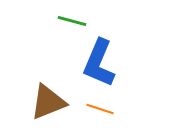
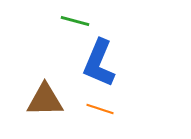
green line: moved 3 px right
brown triangle: moved 3 px left, 2 px up; rotated 21 degrees clockwise
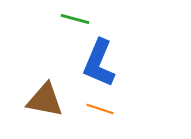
green line: moved 2 px up
brown triangle: rotated 12 degrees clockwise
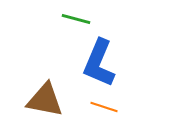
green line: moved 1 px right
orange line: moved 4 px right, 2 px up
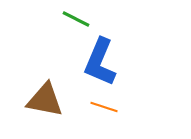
green line: rotated 12 degrees clockwise
blue L-shape: moved 1 px right, 1 px up
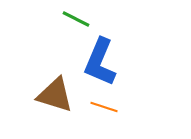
brown triangle: moved 10 px right, 5 px up; rotated 6 degrees clockwise
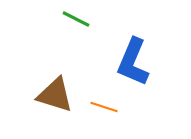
blue L-shape: moved 33 px right
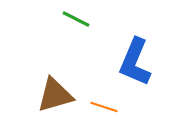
blue L-shape: moved 2 px right
brown triangle: rotated 33 degrees counterclockwise
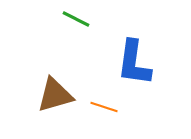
blue L-shape: moved 1 px left, 1 px down; rotated 15 degrees counterclockwise
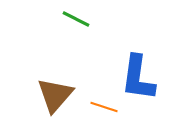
blue L-shape: moved 4 px right, 15 px down
brown triangle: rotated 33 degrees counterclockwise
